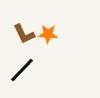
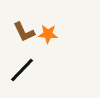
brown L-shape: moved 2 px up
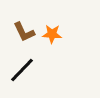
orange star: moved 4 px right
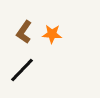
brown L-shape: rotated 60 degrees clockwise
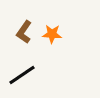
black line: moved 5 px down; rotated 12 degrees clockwise
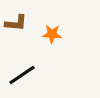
brown L-shape: moved 8 px left, 9 px up; rotated 120 degrees counterclockwise
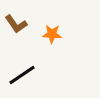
brown L-shape: moved 1 px down; rotated 50 degrees clockwise
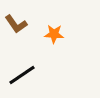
orange star: moved 2 px right
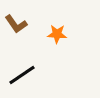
orange star: moved 3 px right
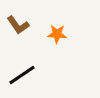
brown L-shape: moved 2 px right, 1 px down
